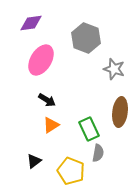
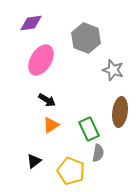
gray star: moved 1 px left, 1 px down
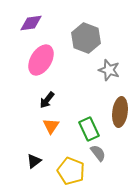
gray star: moved 4 px left
black arrow: rotated 96 degrees clockwise
orange triangle: moved 1 px down; rotated 24 degrees counterclockwise
gray semicircle: rotated 48 degrees counterclockwise
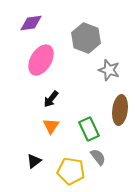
black arrow: moved 4 px right, 1 px up
brown ellipse: moved 2 px up
gray semicircle: moved 4 px down
yellow pentagon: rotated 12 degrees counterclockwise
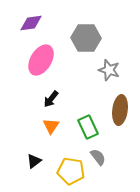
gray hexagon: rotated 20 degrees counterclockwise
green rectangle: moved 1 px left, 2 px up
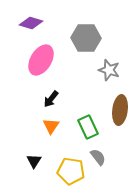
purple diamond: rotated 25 degrees clockwise
black triangle: rotated 21 degrees counterclockwise
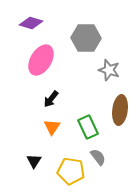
orange triangle: moved 1 px right, 1 px down
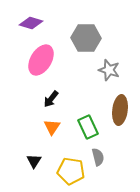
gray semicircle: rotated 24 degrees clockwise
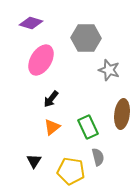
brown ellipse: moved 2 px right, 4 px down
orange triangle: rotated 18 degrees clockwise
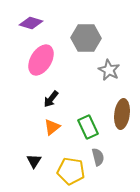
gray star: rotated 10 degrees clockwise
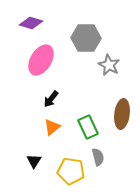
gray star: moved 5 px up
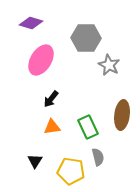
brown ellipse: moved 1 px down
orange triangle: rotated 30 degrees clockwise
black triangle: moved 1 px right
